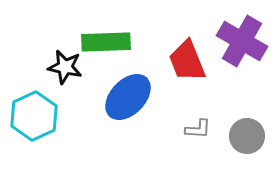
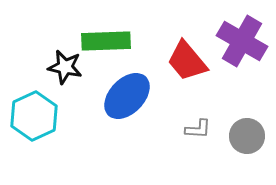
green rectangle: moved 1 px up
red trapezoid: rotated 18 degrees counterclockwise
blue ellipse: moved 1 px left, 1 px up
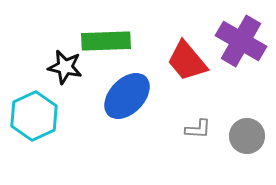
purple cross: moved 1 px left
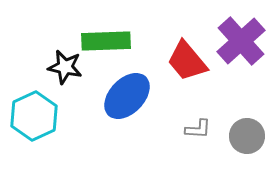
purple cross: rotated 18 degrees clockwise
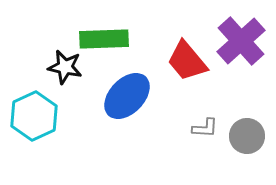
green rectangle: moved 2 px left, 2 px up
gray L-shape: moved 7 px right, 1 px up
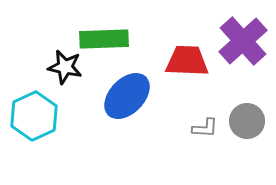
purple cross: moved 2 px right
red trapezoid: rotated 132 degrees clockwise
gray circle: moved 15 px up
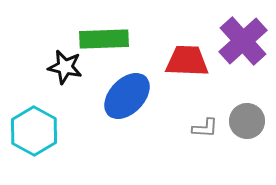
cyan hexagon: moved 15 px down; rotated 6 degrees counterclockwise
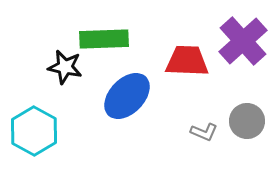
gray L-shape: moved 1 px left, 4 px down; rotated 20 degrees clockwise
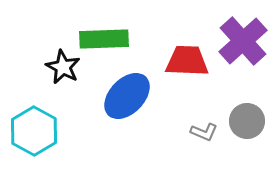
black star: moved 2 px left; rotated 16 degrees clockwise
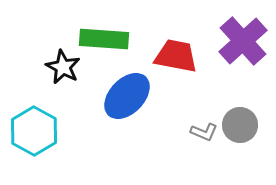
green rectangle: rotated 6 degrees clockwise
red trapezoid: moved 11 px left, 5 px up; rotated 9 degrees clockwise
gray circle: moved 7 px left, 4 px down
